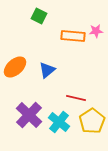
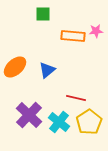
green square: moved 4 px right, 2 px up; rotated 28 degrees counterclockwise
yellow pentagon: moved 3 px left, 1 px down
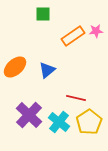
orange rectangle: rotated 40 degrees counterclockwise
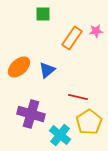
orange rectangle: moved 1 px left, 2 px down; rotated 20 degrees counterclockwise
orange ellipse: moved 4 px right
red line: moved 2 px right, 1 px up
purple cross: moved 2 px right, 1 px up; rotated 28 degrees counterclockwise
cyan cross: moved 1 px right, 13 px down
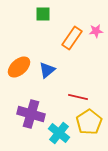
cyan cross: moved 1 px left, 2 px up
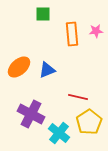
orange rectangle: moved 4 px up; rotated 40 degrees counterclockwise
blue triangle: rotated 18 degrees clockwise
purple cross: rotated 12 degrees clockwise
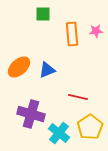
purple cross: rotated 12 degrees counterclockwise
yellow pentagon: moved 1 px right, 5 px down
